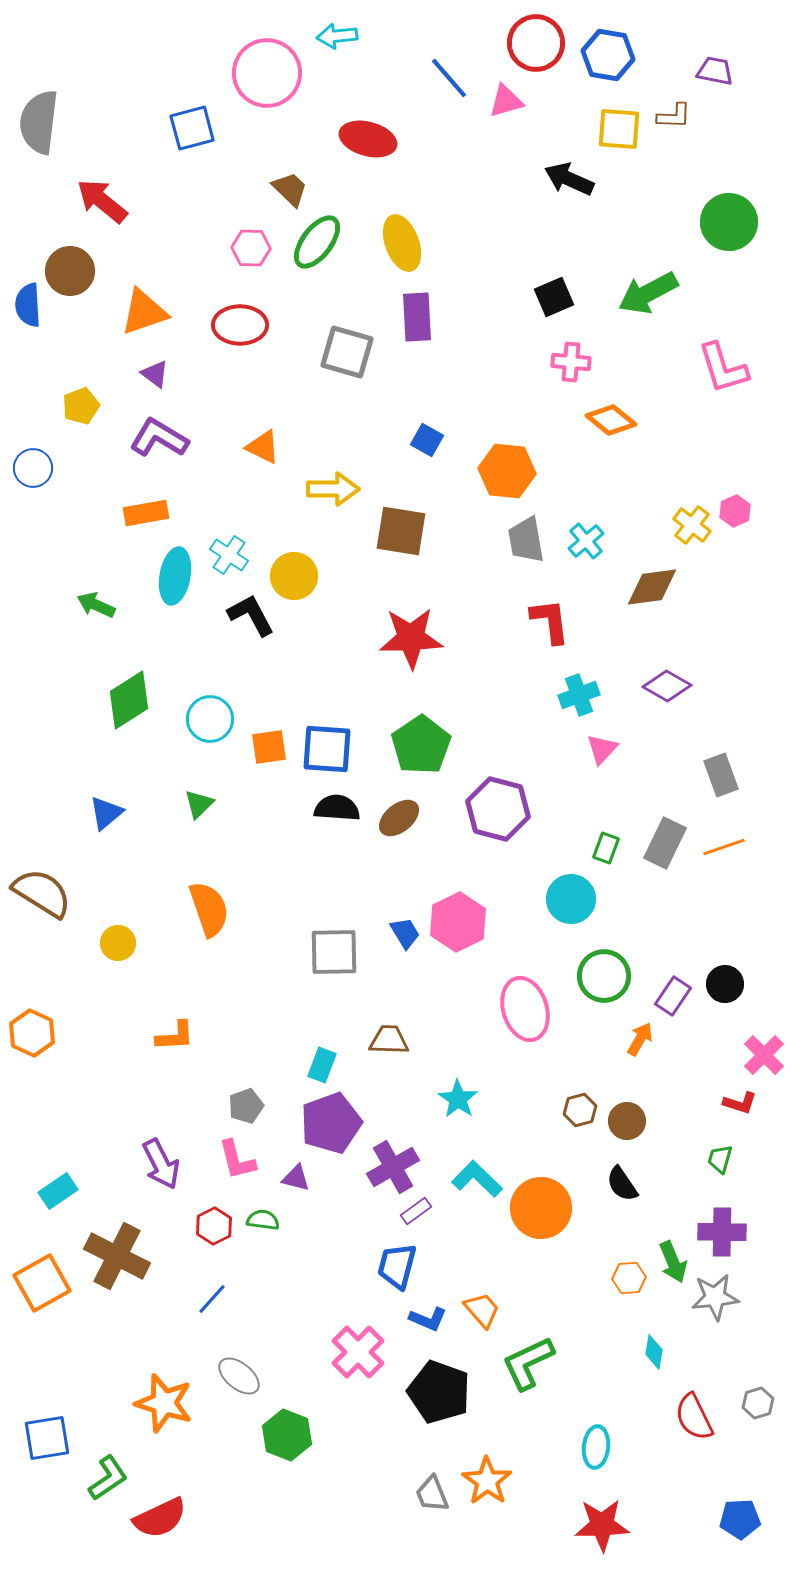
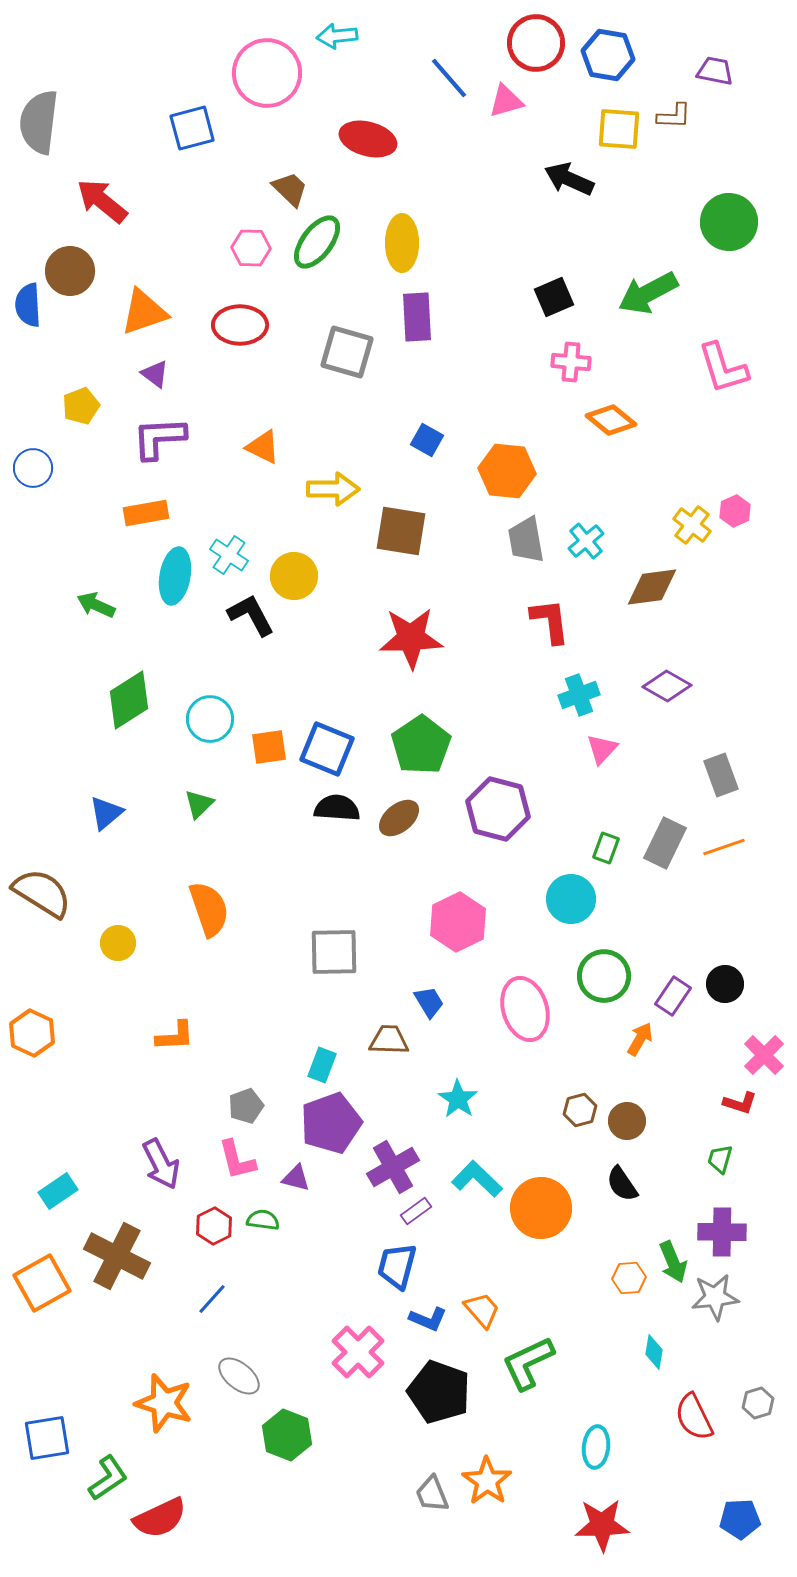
yellow ellipse at (402, 243): rotated 20 degrees clockwise
purple L-shape at (159, 438): rotated 34 degrees counterclockwise
blue square at (327, 749): rotated 18 degrees clockwise
blue trapezoid at (405, 933): moved 24 px right, 69 px down
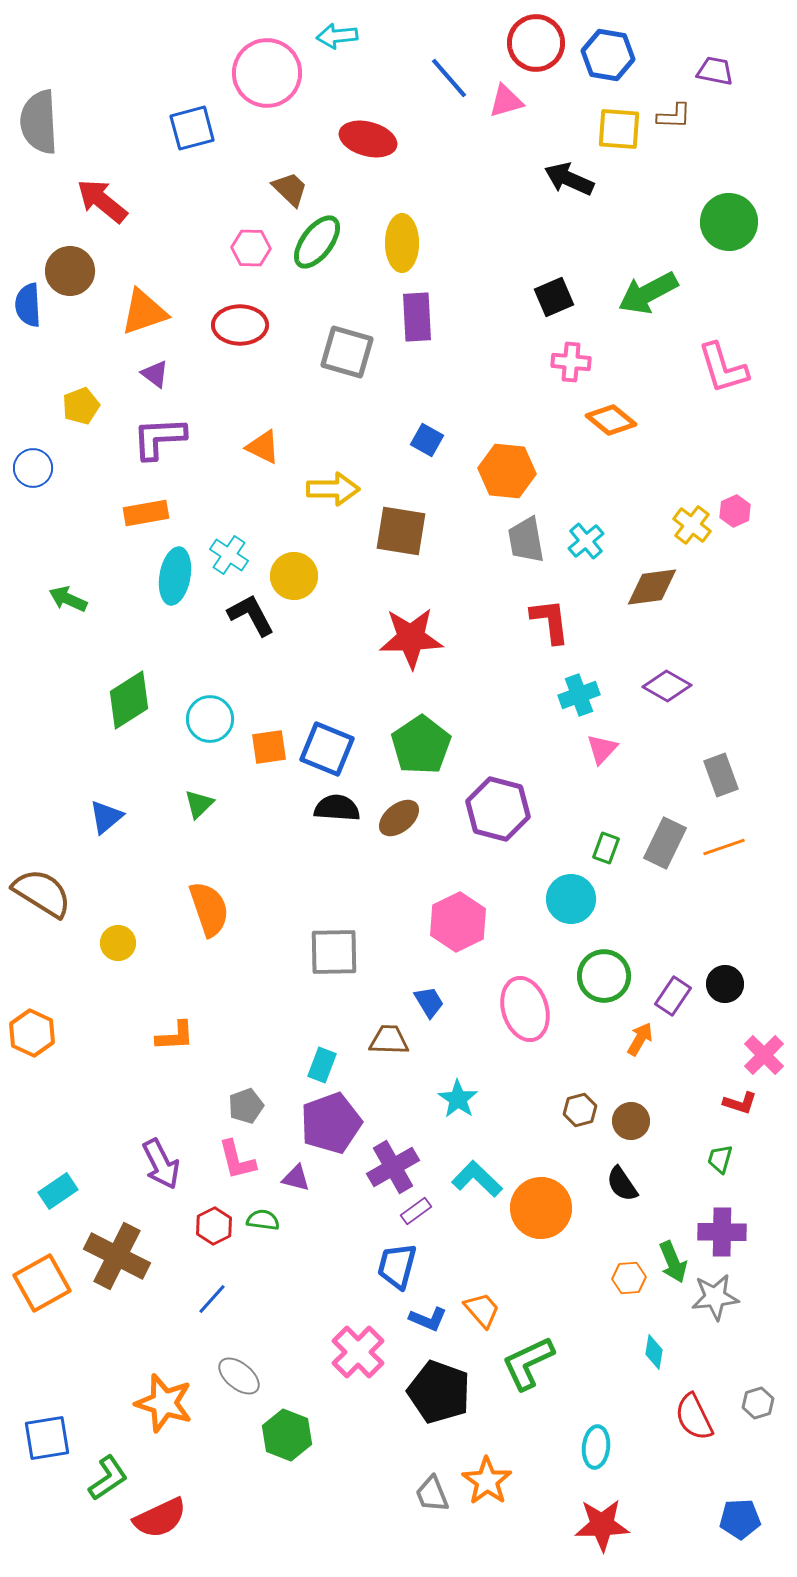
gray semicircle at (39, 122): rotated 10 degrees counterclockwise
green arrow at (96, 605): moved 28 px left, 6 px up
blue triangle at (106, 813): moved 4 px down
brown circle at (627, 1121): moved 4 px right
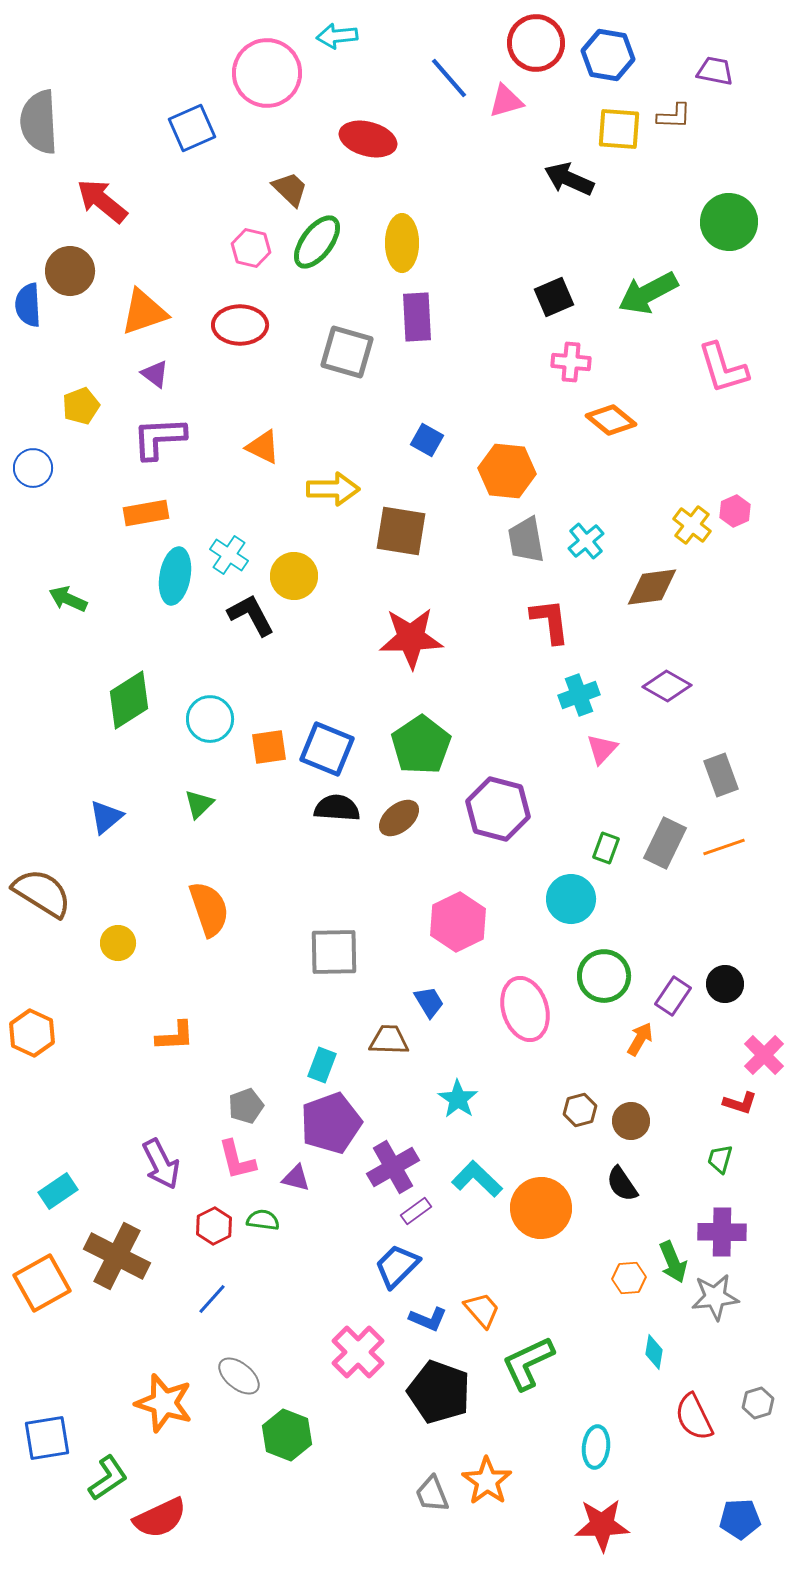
blue square at (192, 128): rotated 9 degrees counterclockwise
pink hexagon at (251, 248): rotated 12 degrees clockwise
blue trapezoid at (397, 1266): rotated 30 degrees clockwise
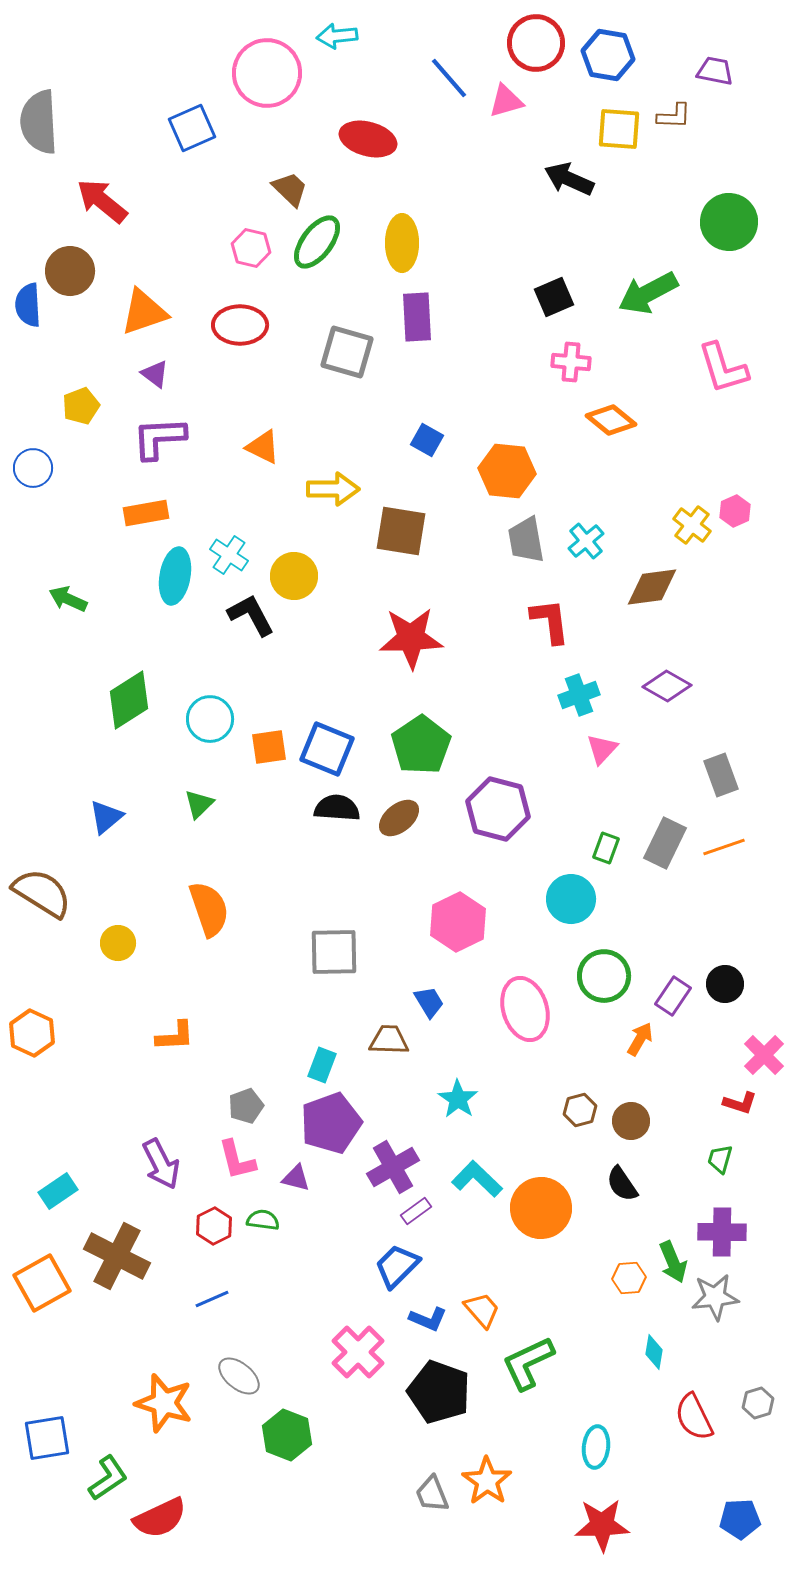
blue line at (212, 1299): rotated 24 degrees clockwise
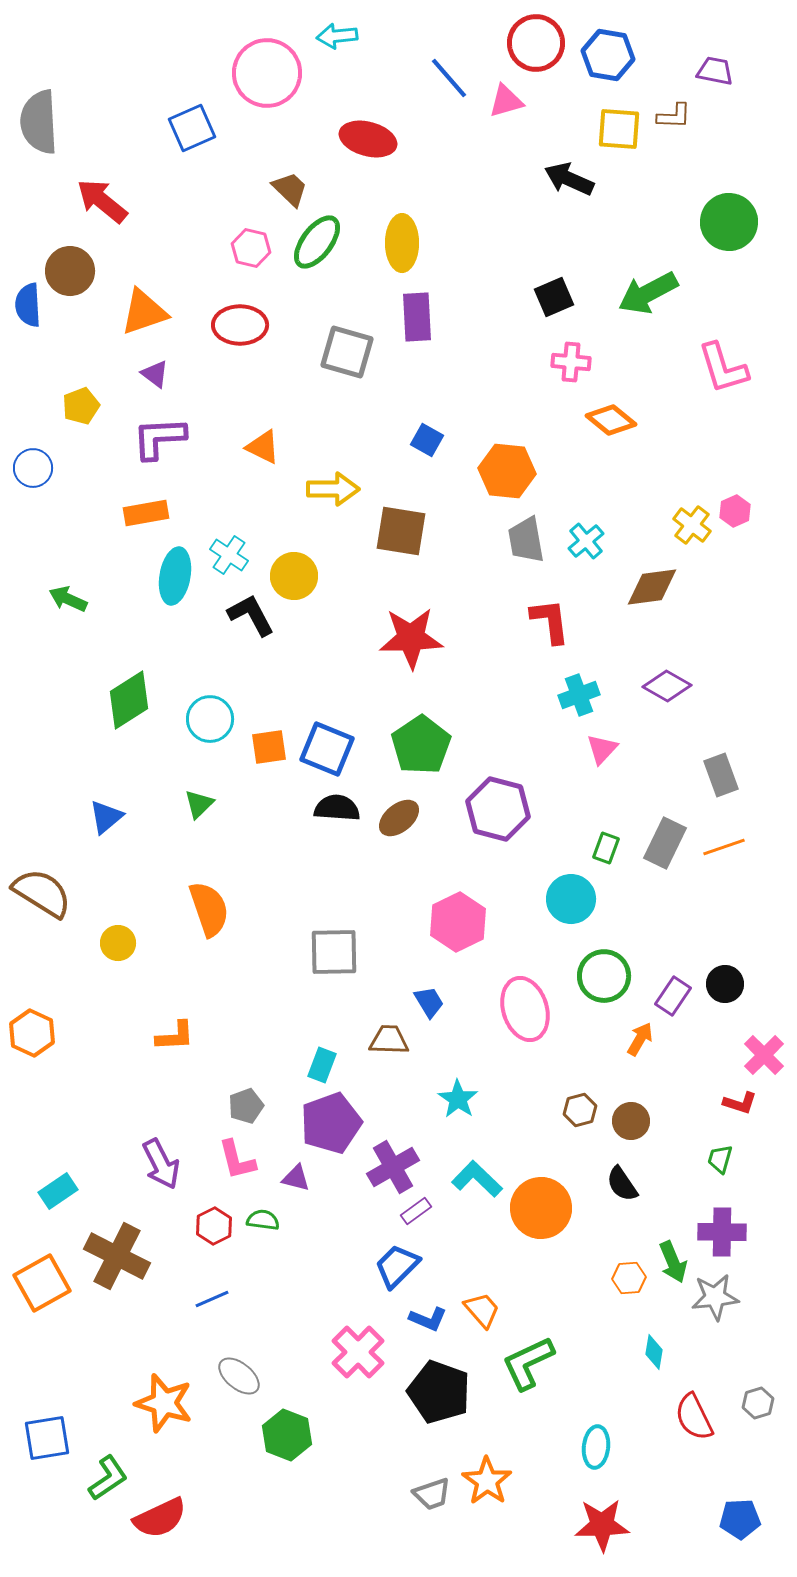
gray trapezoid at (432, 1494): rotated 87 degrees counterclockwise
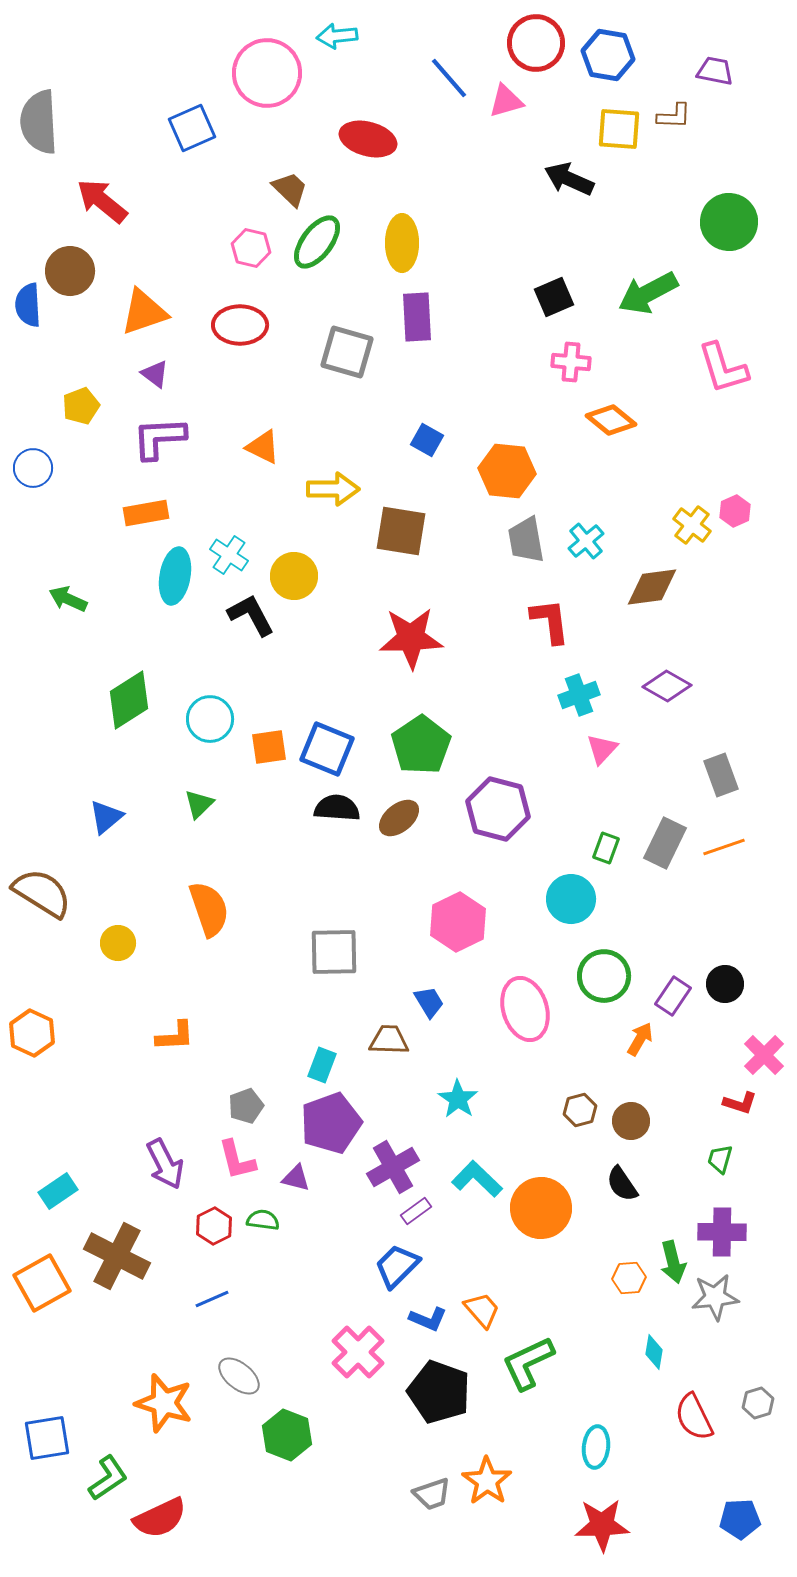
purple arrow at (161, 1164): moved 4 px right
green arrow at (673, 1262): rotated 9 degrees clockwise
